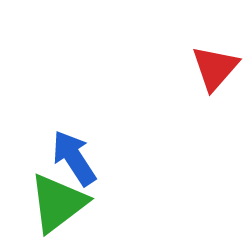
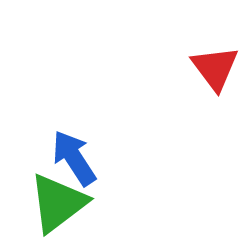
red triangle: rotated 18 degrees counterclockwise
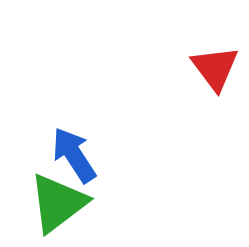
blue arrow: moved 3 px up
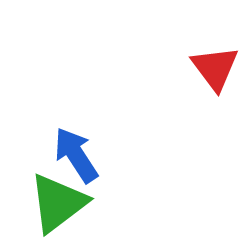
blue arrow: moved 2 px right
